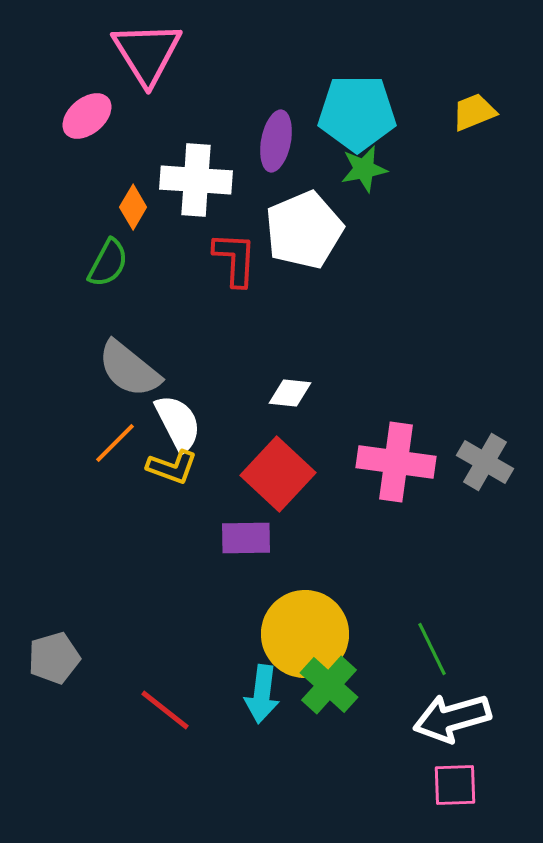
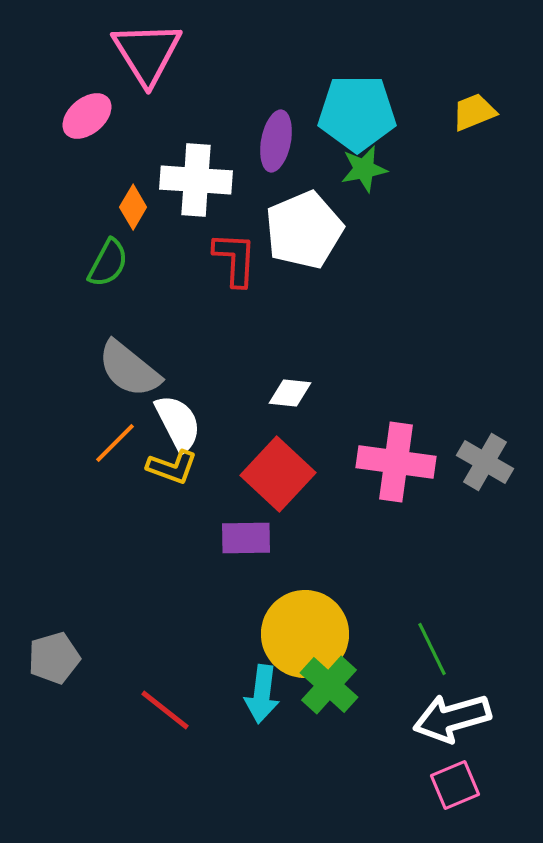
pink square: rotated 21 degrees counterclockwise
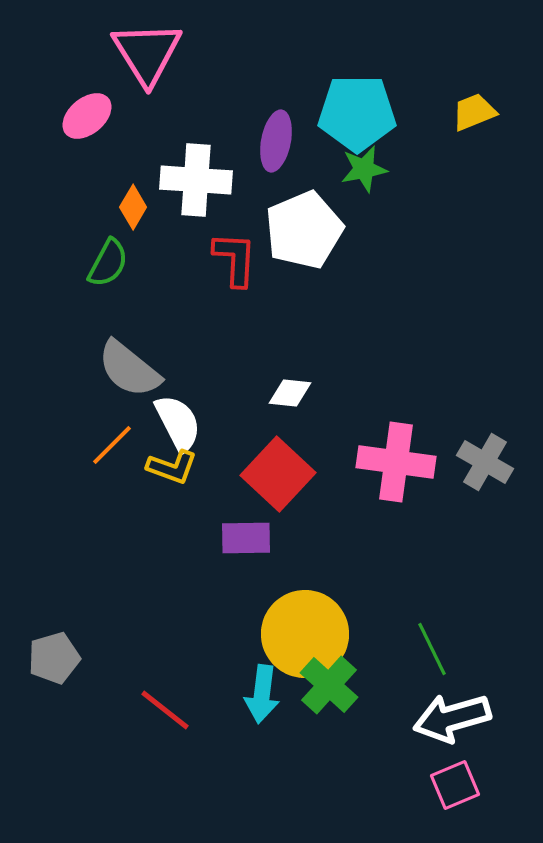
orange line: moved 3 px left, 2 px down
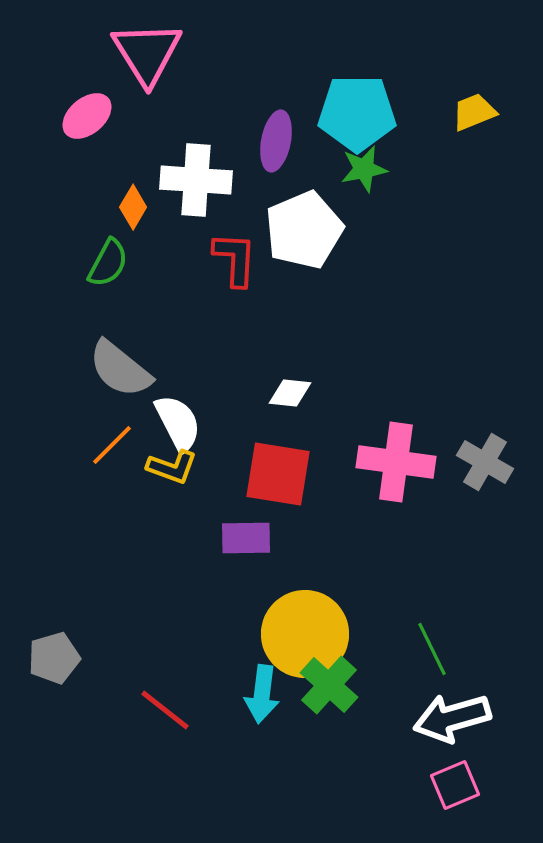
gray semicircle: moved 9 px left
red square: rotated 34 degrees counterclockwise
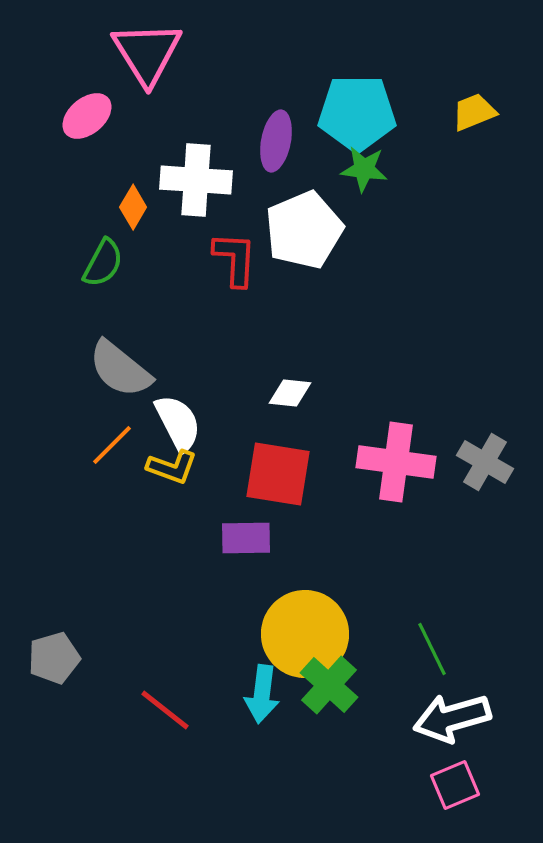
green star: rotated 18 degrees clockwise
green semicircle: moved 5 px left
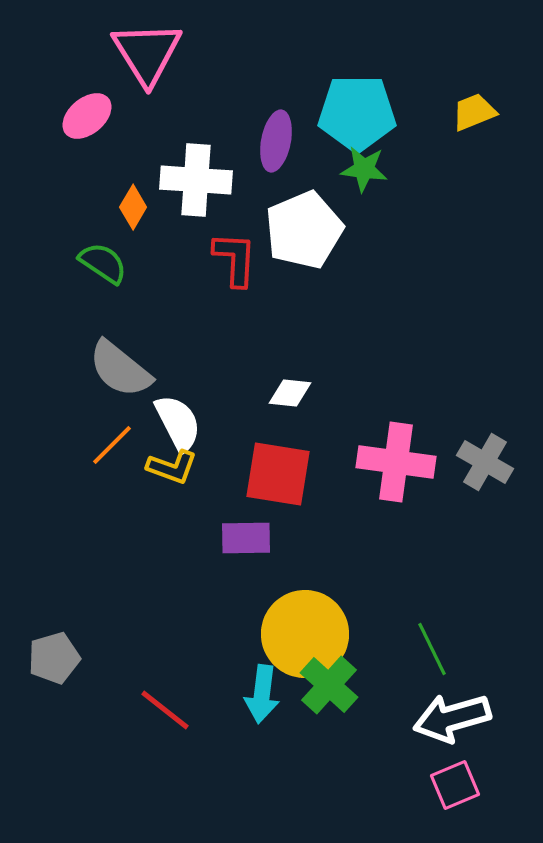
green semicircle: rotated 84 degrees counterclockwise
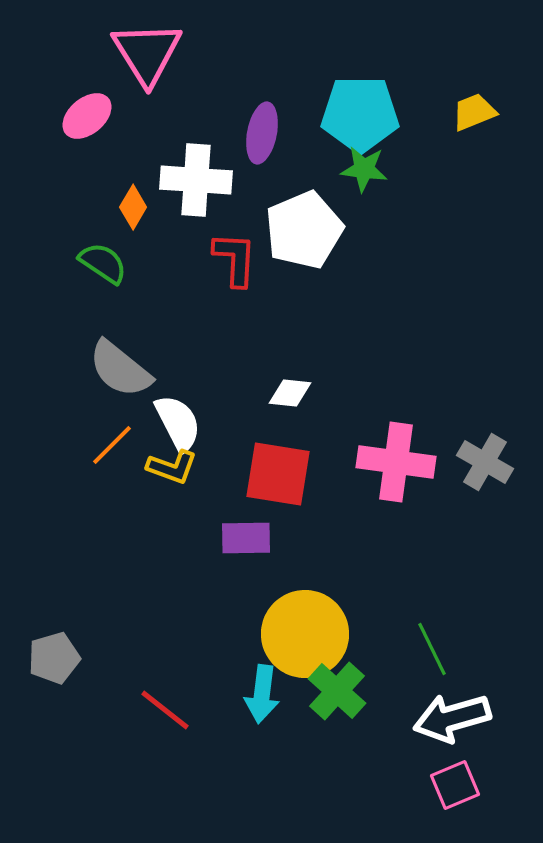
cyan pentagon: moved 3 px right, 1 px down
purple ellipse: moved 14 px left, 8 px up
green cross: moved 8 px right, 6 px down
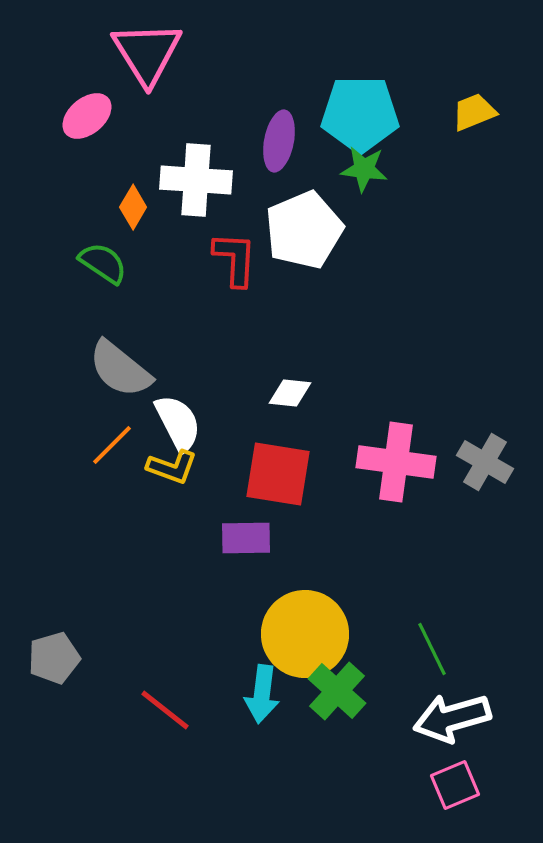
purple ellipse: moved 17 px right, 8 px down
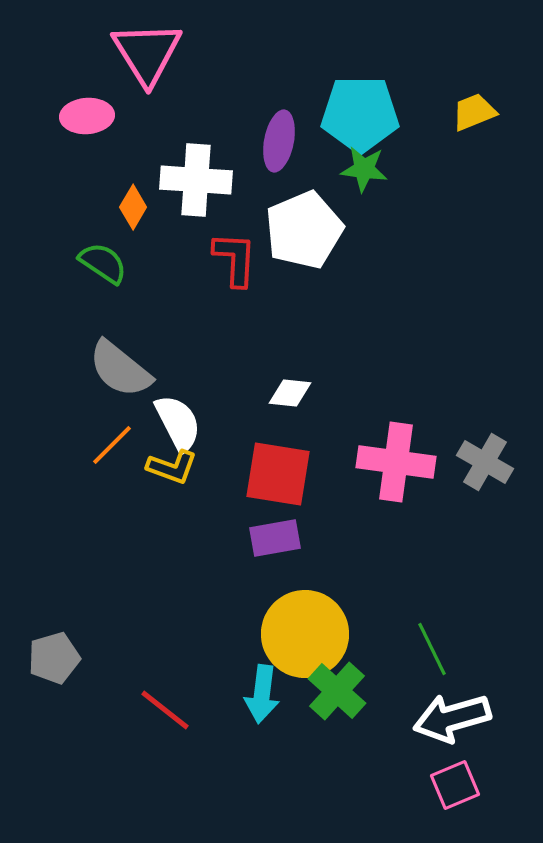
pink ellipse: rotated 36 degrees clockwise
purple rectangle: moved 29 px right; rotated 9 degrees counterclockwise
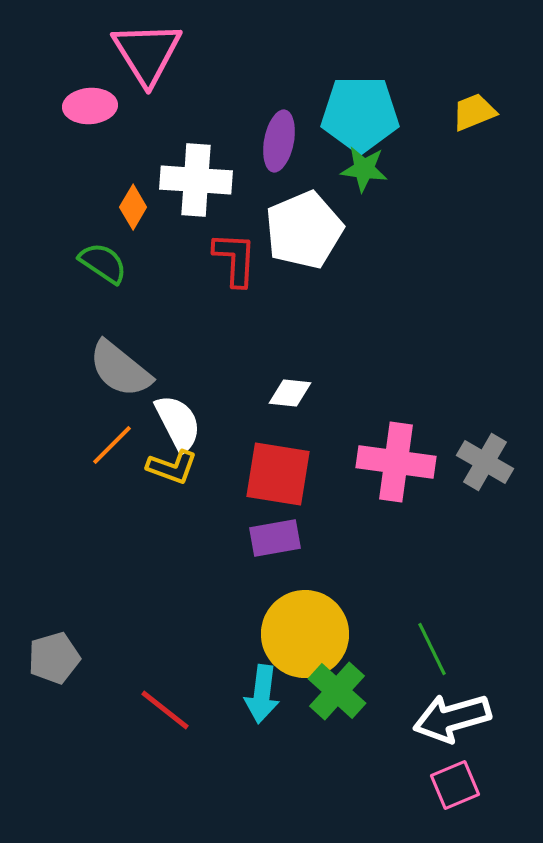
pink ellipse: moved 3 px right, 10 px up
